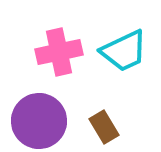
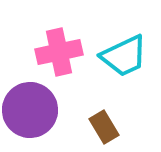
cyan trapezoid: moved 5 px down
purple circle: moved 9 px left, 11 px up
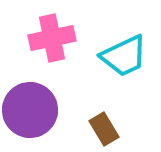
pink cross: moved 7 px left, 14 px up
brown rectangle: moved 2 px down
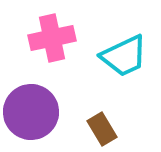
purple circle: moved 1 px right, 2 px down
brown rectangle: moved 2 px left
